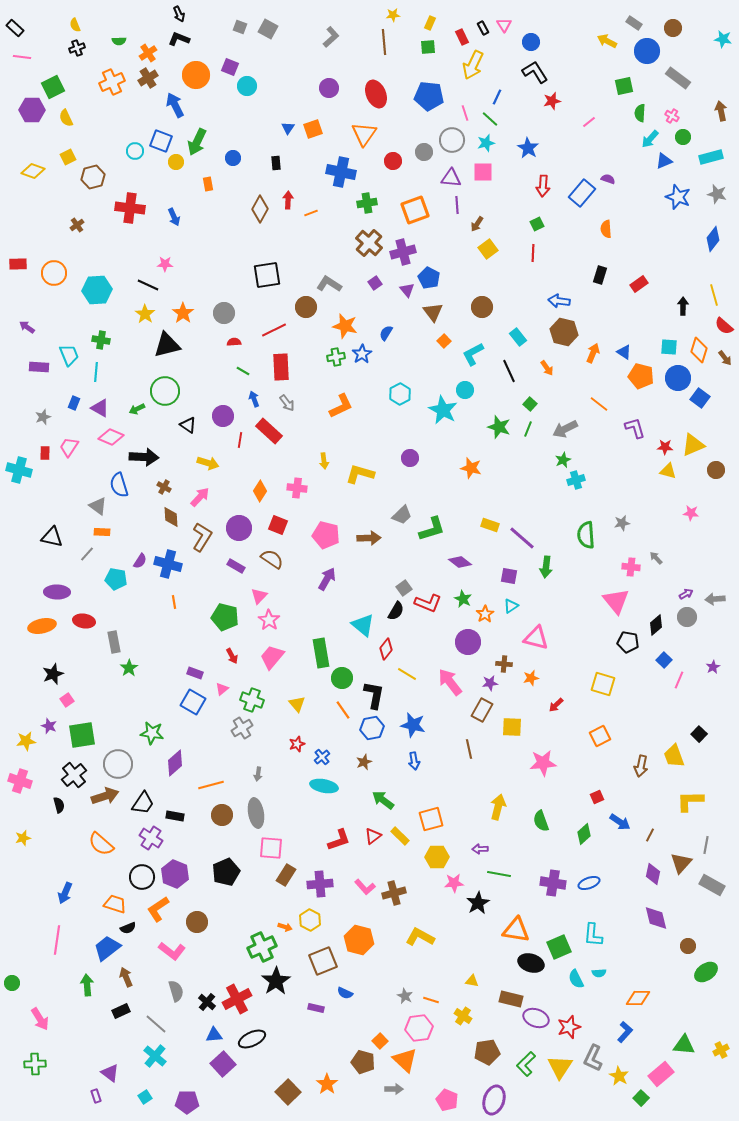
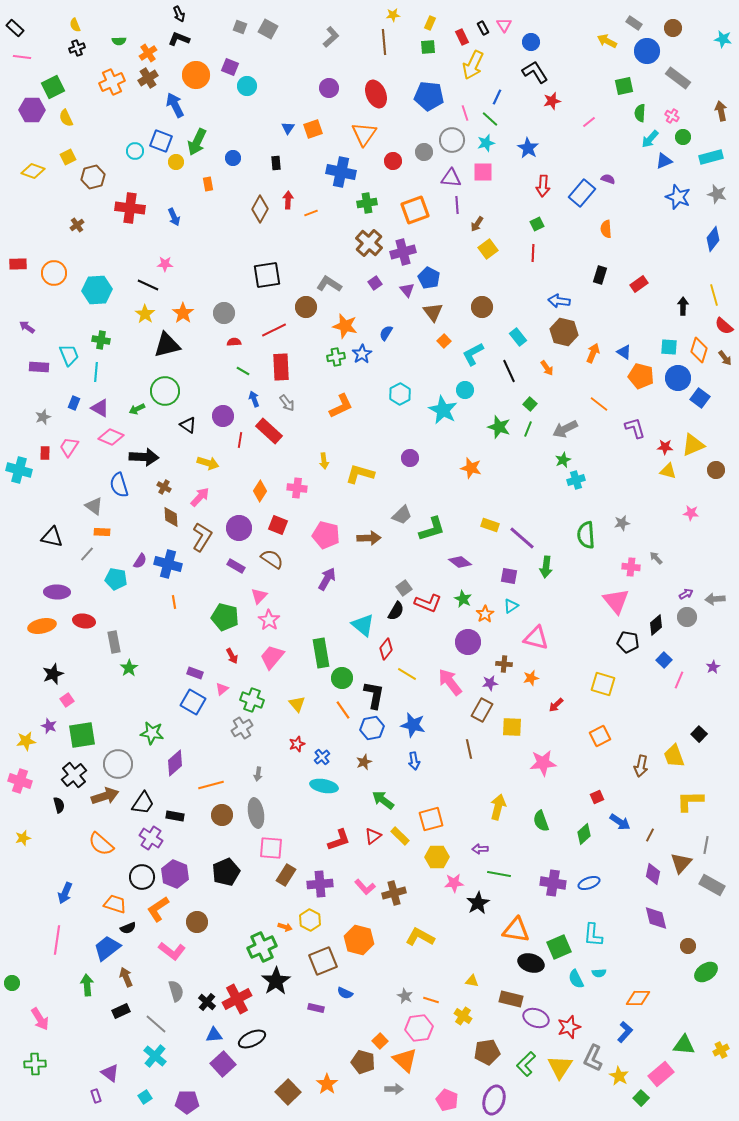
gray triangle at (98, 506): moved 4 px left
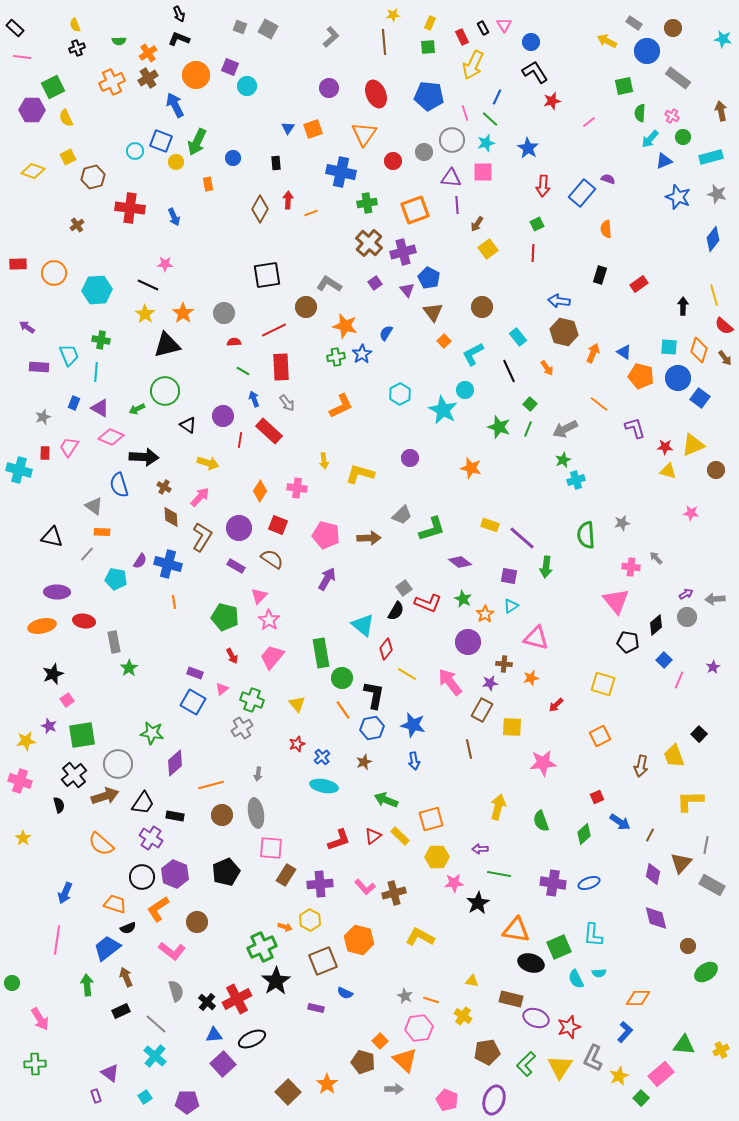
green arrow at (383, 800): moved 3 px right; rotated 15 degrees counterclockwise
yellow star at (23, 838): rotated 21 degrees counterclockwise
yellow star at (619, 1076): rotated 18 degrees clockwise
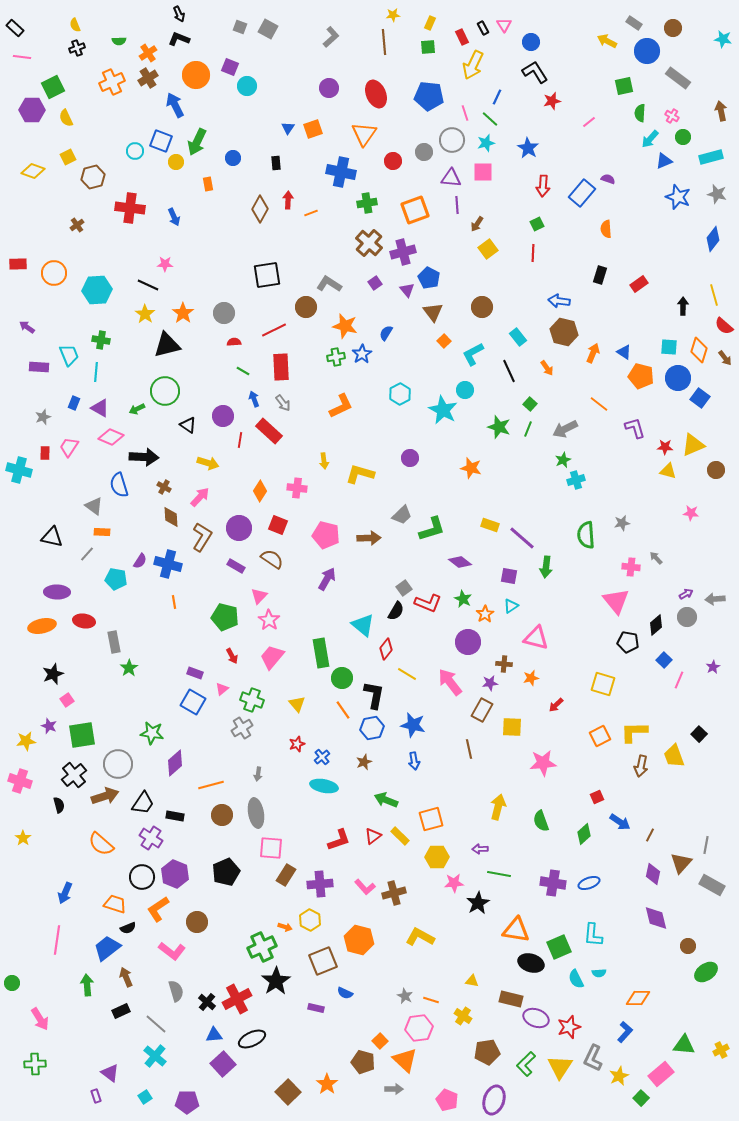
gray arrow at (287, 403): moved 4 px left
yellow L-shape at (690, 801): moved 56 px left, 69 px up
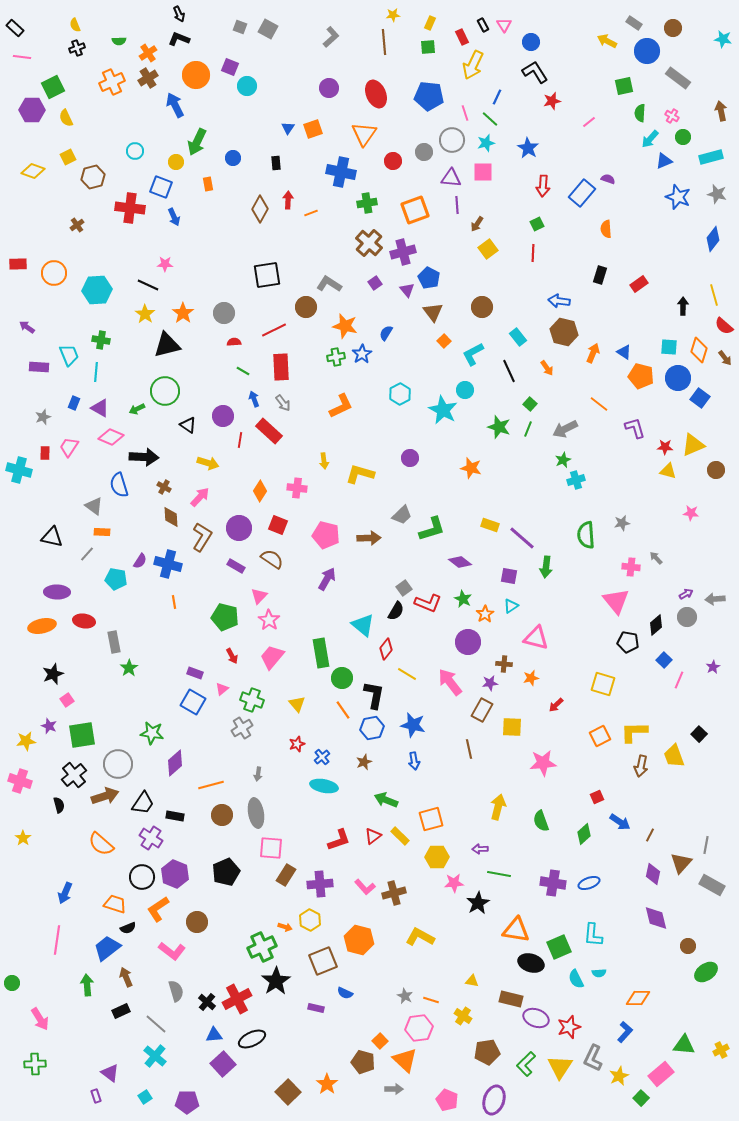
black rectangle at (483, 28): moved 3 px up
blue square at (161, 141): moved 46 px down
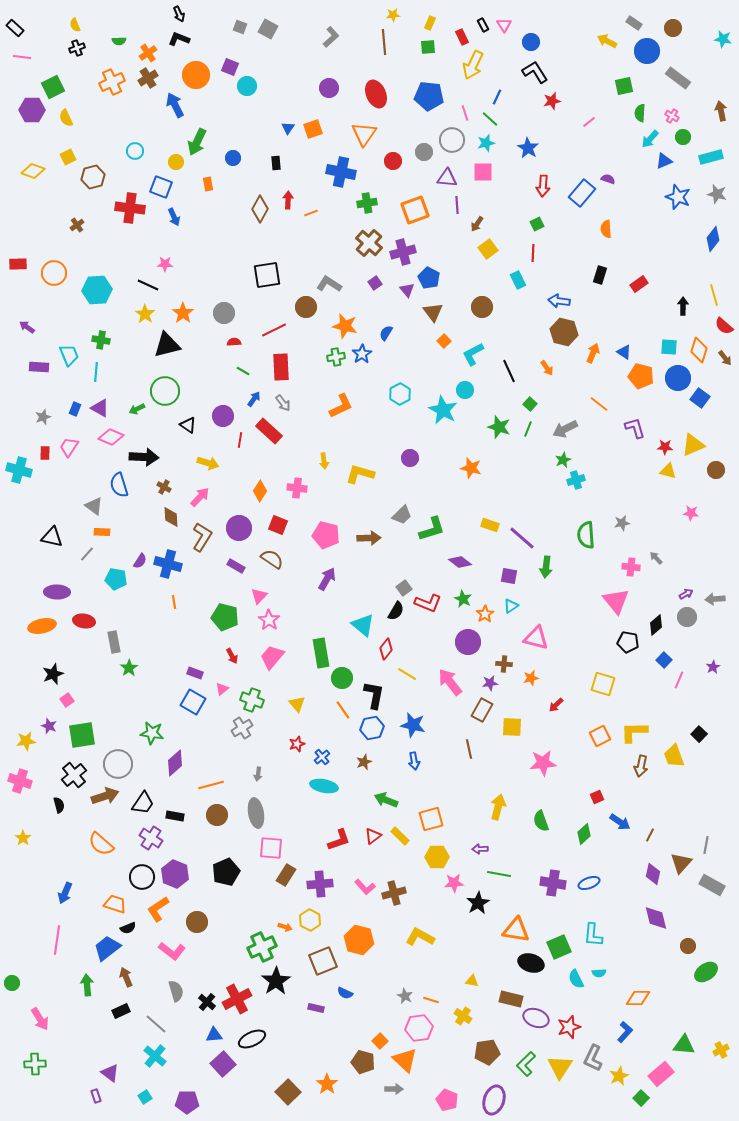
purple triangle at (451, 178): moved 4 px left
cyan rectangle at (518, 337): moved 57 px up; rotated 12 degrees clockwise
blue arrow at (254, 399): rotated 56 degrees clockwise
blue rectangle at (74, 403): moved 1 px right, 6 px down
brown circle at (222, 815): moved 5 px left
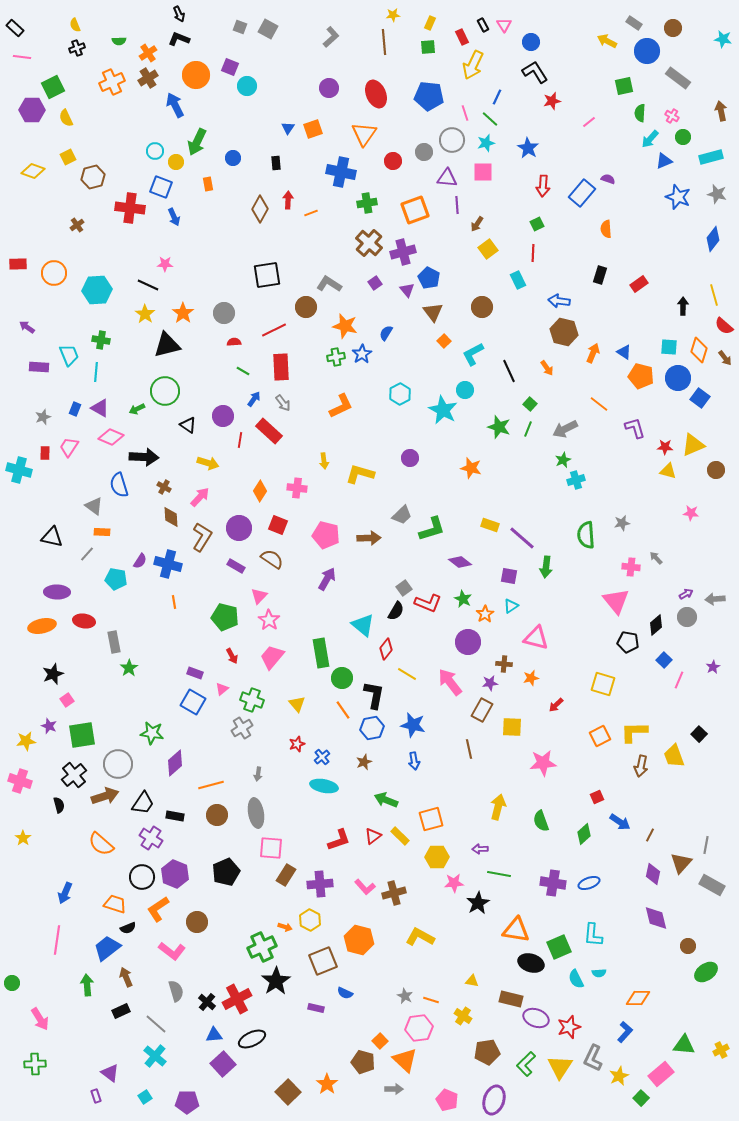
cyan circle at (135, 151): moved 20 px right
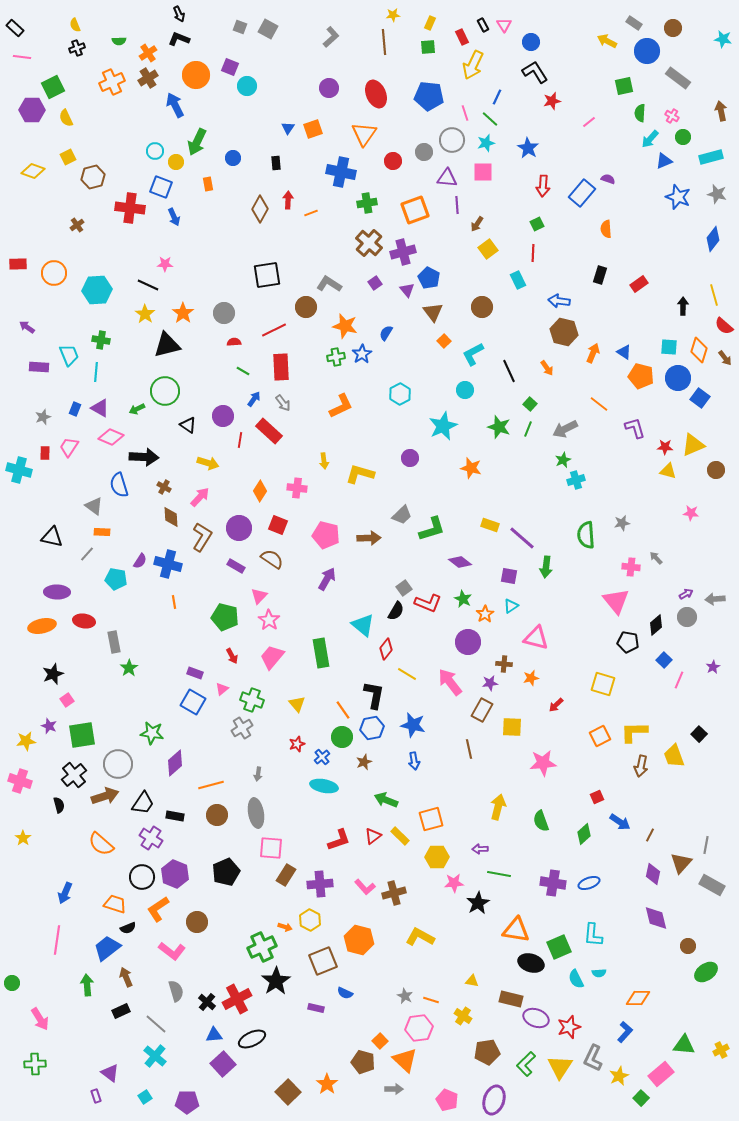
cyan star at (443, 410): moved 16 px down; rotated 20 degrees clockwise
green circle at (342, 678): moved 59 px down
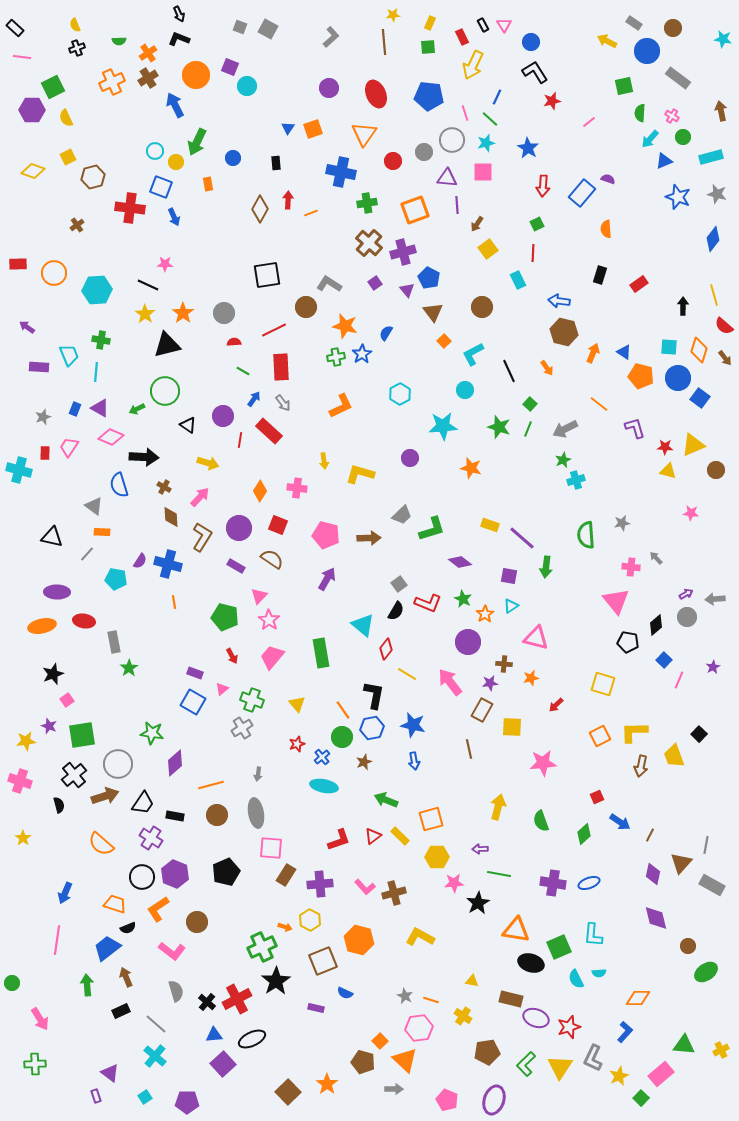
cyan star at (443, 426): rotated 20 degrees clockwise
gray square at (404, 588): moved 5 px left, 4 px up
